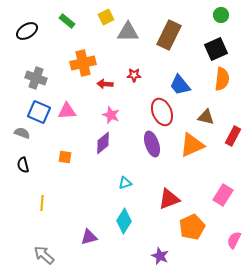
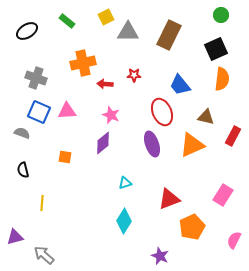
black semicircle: moved 5 px down
purple triangle: moved 74 px left
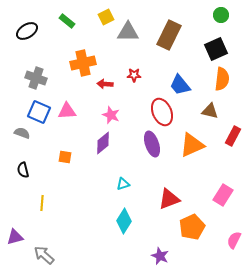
brown triangle: moved 4 px right, 6 px up
cyan triangle: moved 2 px left, 1 px down
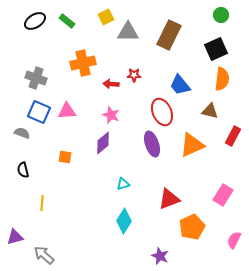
black ellipse: moved 8 px right, 10 px up
red arrow: moved 6 px right
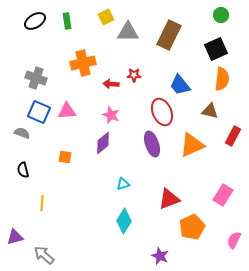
green rectangle: rotated 42 degrees clockwise
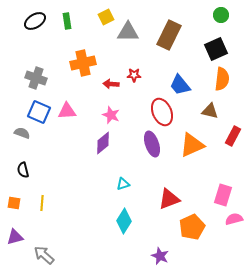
orange square: moved 51 px left, 46 px down
pink rectangle: rotated 15 degrees counterclockwise
pink semicircle: moved 21 px up; rotated 48 degrees clockwise
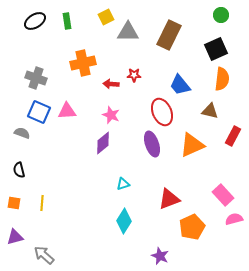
black semicircle: moved 4 px left
pink rectangle: rotated 60 degrees counterclockwise
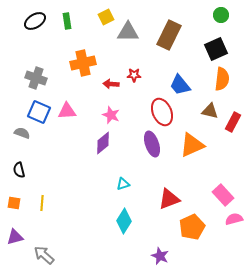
red rectangle: moved 14 px up
